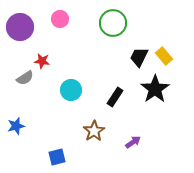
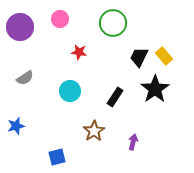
red star: moved 37 px right, 9 px up
cyan circle: moved 1 px left, 1 px down
purple arrow: rotated 42 degrees counterclockwise
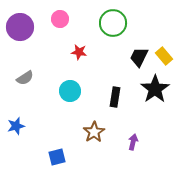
black rectangle: rotated 24 degrees counterclockwise
brown star: moved 1 px down
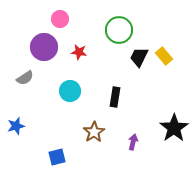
green circle: moved 6 px right, 7 px down
purple circle: moved 24 px right, 20 px down
black star: moved 19 px right, 39 px down
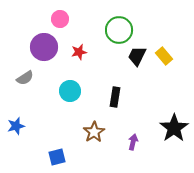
red star: rotated 21 degrees counterclockwise
black trapezoid: moved 2 px left, 1 px up
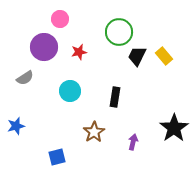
green circle: moved 2 px down
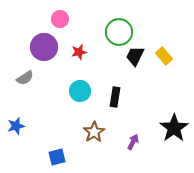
black trapezoid: moved 2 px left
cyan circle: moved 10 px right
purple arrow: rotated 14 degrees clockwise
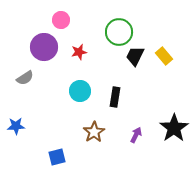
pink circle: moved 1 px right, 1 px down
blue star: rotated 12 degrees clockwise
purple arrow: moved 3 px right, 7 px up
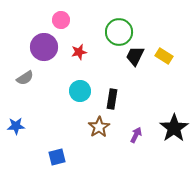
yellow rectangle: rotated 18 degrees counterclockwise
black rectangle: moved 3 px left, 2 px down
brown star: moved 5 px right, 5 px up
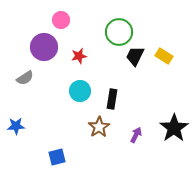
red star: moved 4 px down
